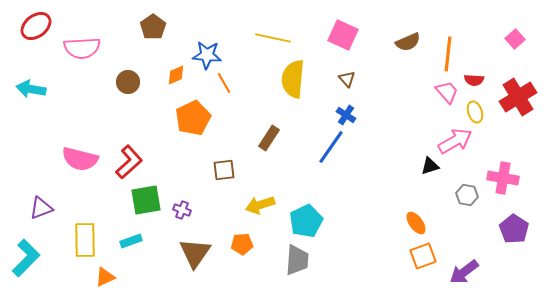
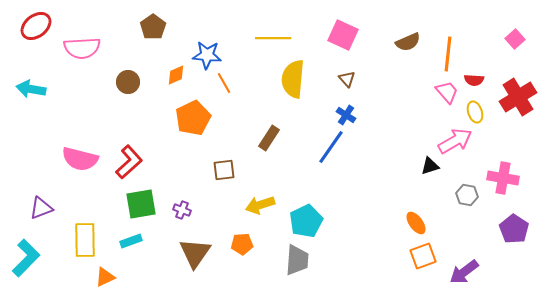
yellow line at (273, 38): rotated 12 degrees counterclockwise
green square at (146, 200): moved 5 px left, 4 px down
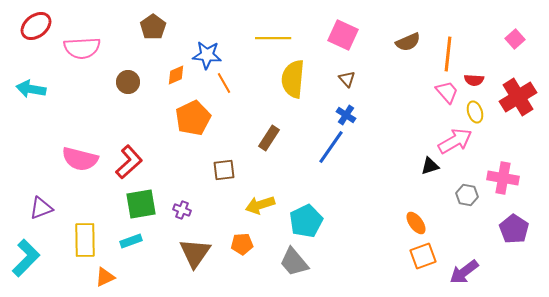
gray trapezoid at (297, 260): moved 3 px left, 2 px down; rotated 136 degrees clockwise
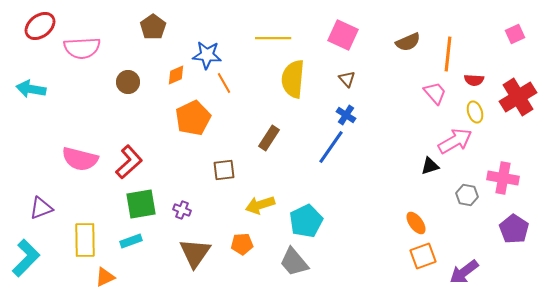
red ellipse at (36, 26): moved 4 px right
pink square at (515, 39): moved 5 px up; rotated 18 degrees clockwise
pink trapezoid at (447, 92): moved 12 px left, 1 px down
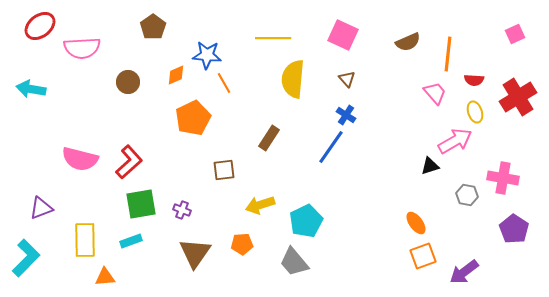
orange triangle at (105, 277): rotated 20 degrees clockwise
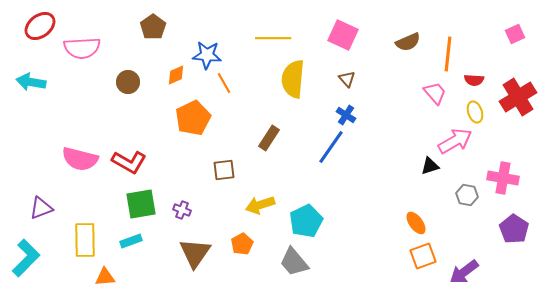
cyan arrow at (31, 89): moved 7 px up
red L-shape at (129, 162): rotated 72 degrees clockwise
orange pentagon at (242, 244): rotated 25 degrees counterclockwise
